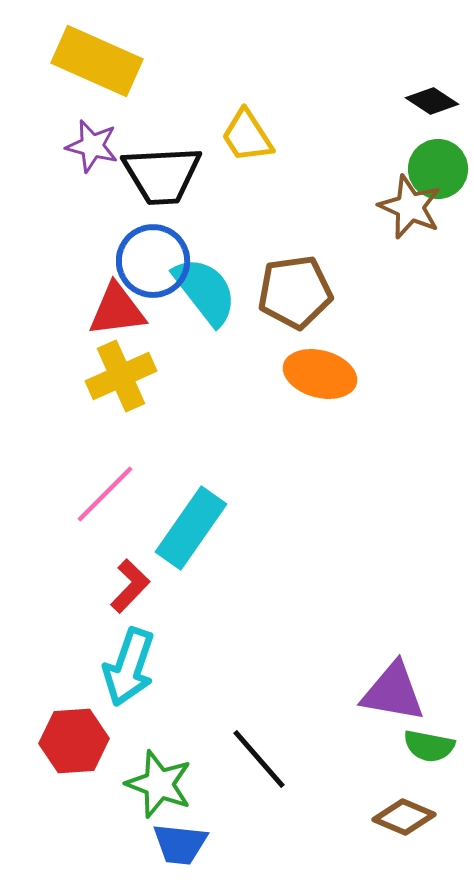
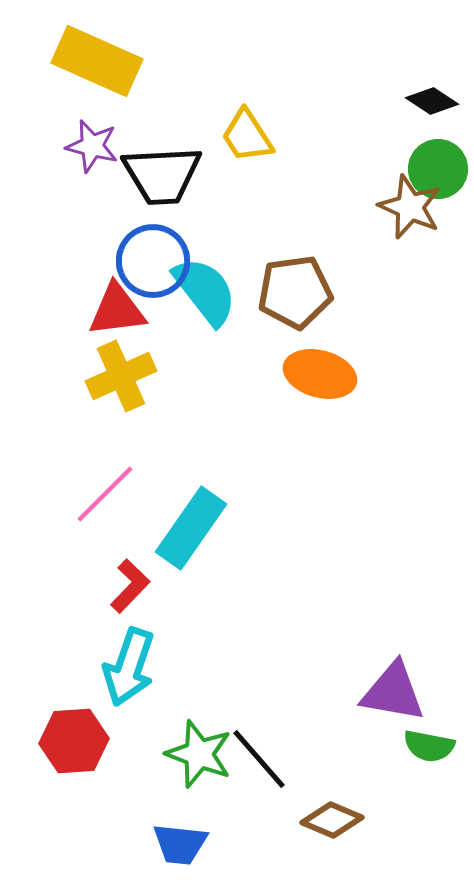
green star: moved 40 px right, 30 px up
brown diamond: moved 72 px left, 3 px down
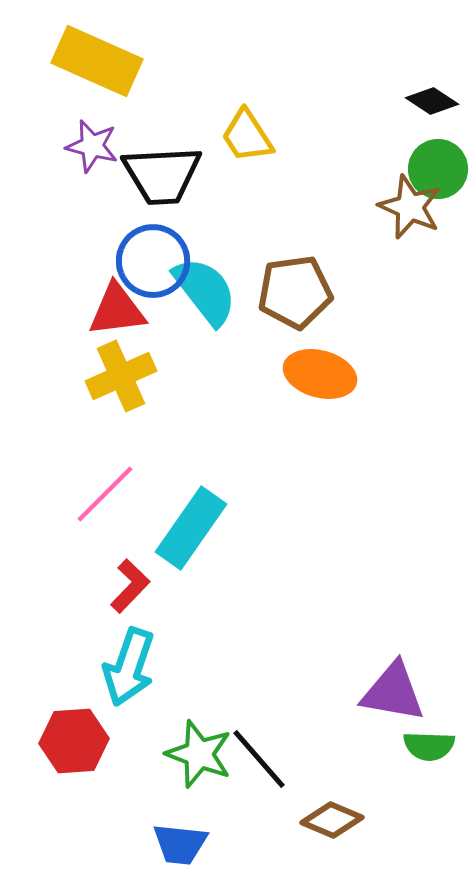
green semicircle: rotated 9 degrees counterclockwise
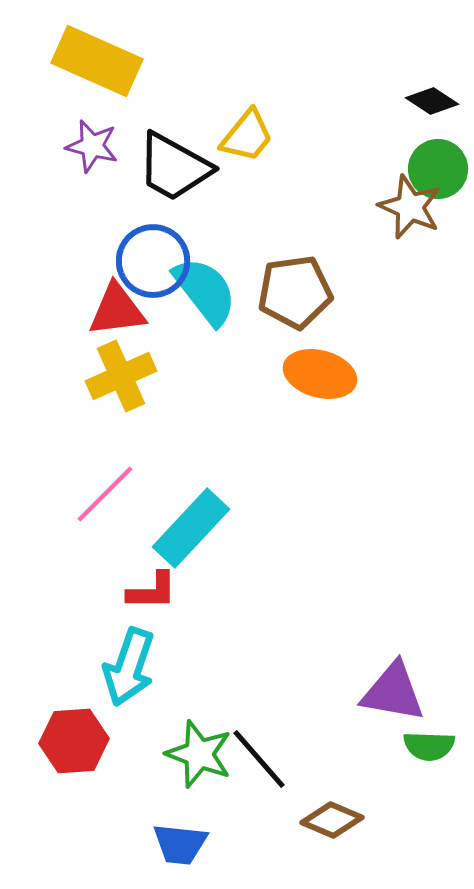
yellow trapezoid: rotated 108 degrees counterclockwise
black trapezoid: moved 12 px right, 8 px up; rotated 32 degrees clockwise
cyan rectangle: rotated 8 degrees clockwise
red L-shape: moved 22 px right, 5 px down; rotated 46 degrees clockwise
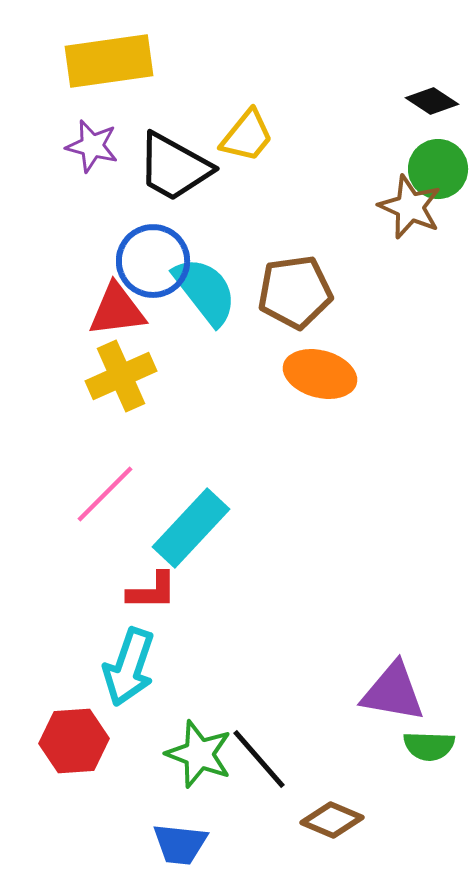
yellow rectangle: moved 12 px right; rotated 32 degrees counterclockwise
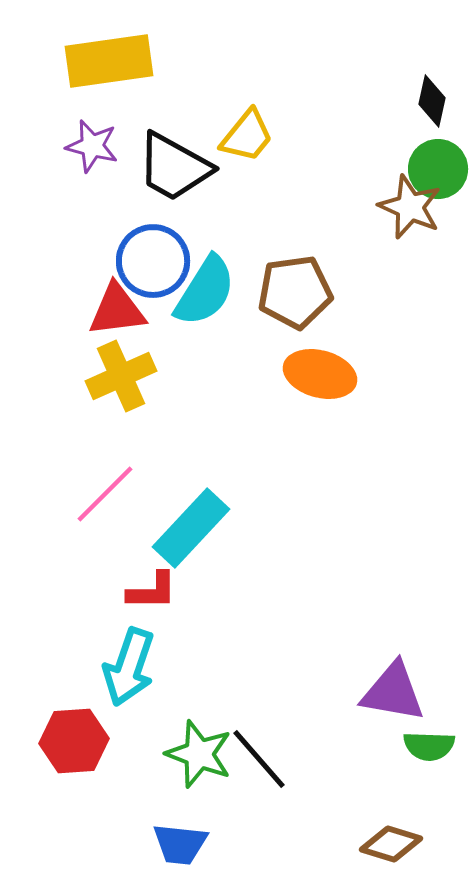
black diamond: rotated 69 degrees clockwise
cyan semicircle: rotated 70 degrees clockwise
brown diamond: moved 59 px right, 24 px down; rotated 6 degrees counterclockwise
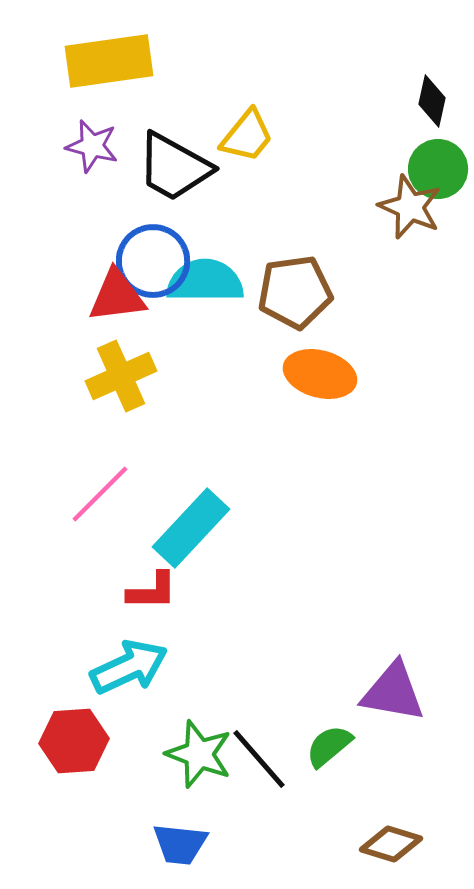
cyan semicircle: moved 10 px up; rotated 122 degrees counterclockwise
red triangle: moved 14 px up
pink line: moved 5 px left
cyan arrow: rotated 134 degrees counterclockwise
green semicircle: moved 100 px left; rotated 138 degrees clockwise
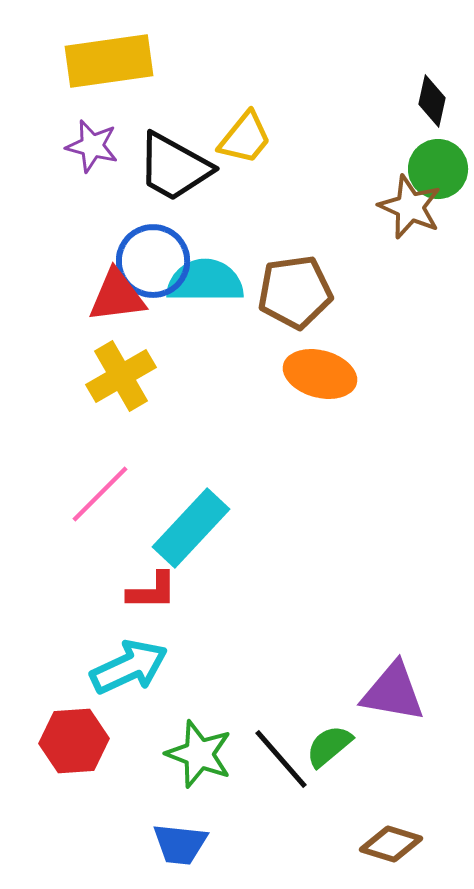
yellow trapezoid: moved 2 px left, 2 px down
yellow cross: rotated 6 degrees counterclockwise
black line: moved 22 px right
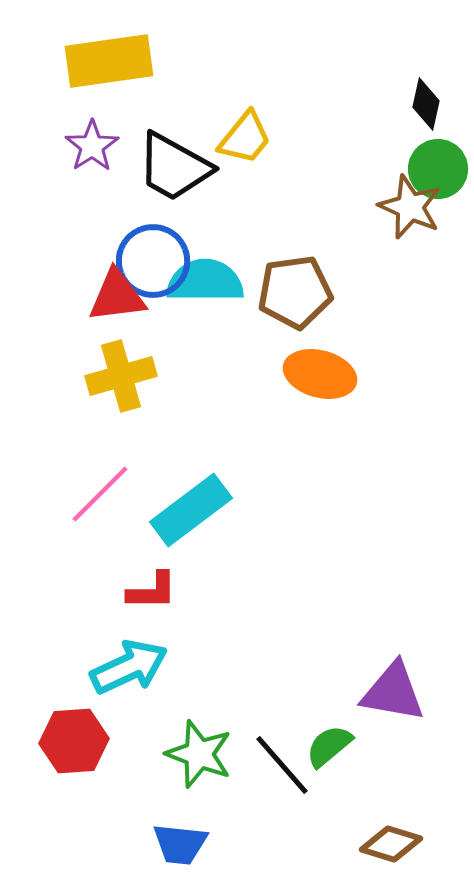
black diamond: moved 6 px left, 3 px down
purple star: rotated 24 degrees clockwise
yellow cross: rotated 14 degrees clockwise
cyan rectangle: moved 18 px up; rotated 10 degrees clockwise
black line: moved 1 px right, 6 px down
